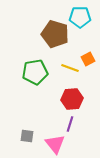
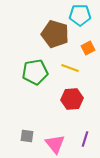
cyan pentagon: moved 2 px up
orange square: moved 11 px up
purple line: moved 15 px right, 15 px down
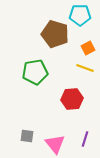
yellow line: moved 15 px right
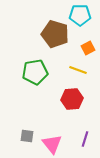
yellow line: moved 7 px left, 2 px down
pink triangle: moved 3 px left
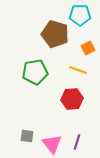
purple line: moved 8 px left, 3 px down
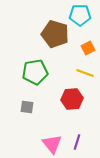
yellow line: moved 7 px right, 3 px down
gray square: moved 29 px up
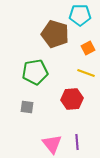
yellow line: moved 1 px right
purple line: rotated 21 degrees counterclockwise
